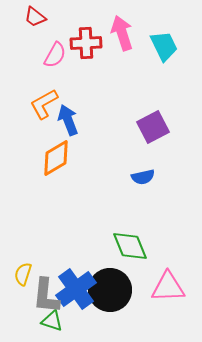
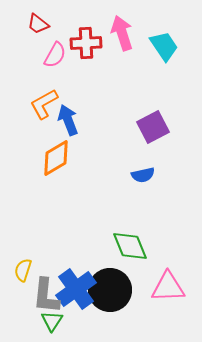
red trapezoid: moved 3 px right, 7 px down
cyan trapezoid: rotated 8 degrees counterclockwise
blue semicircle: moved 2 px up
yellow semicircle: moved 4 px up
green triangle: rotated 45 degrees clockwise
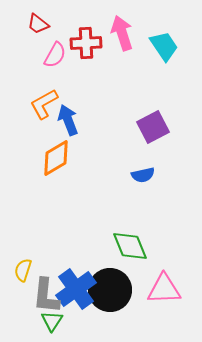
pink triangle: moved 4 px left, 2 px down
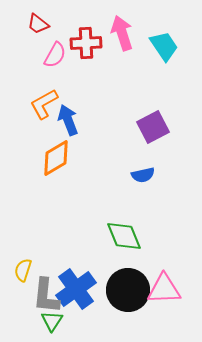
green diamond: moved 6 px left, 10 px up
black circle: moved 18 px right
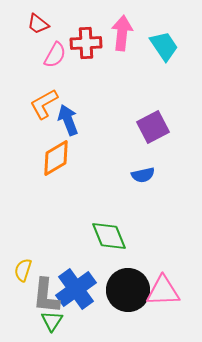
pink arrow: rotated 24 degrees clockwise
green diamond: moved 15 px left
pink triangle: moved 1 px left, 2 px down
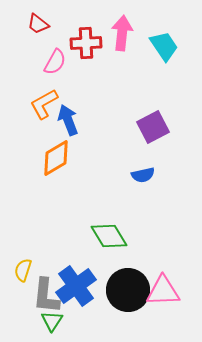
pink semicircle: moved 7 px down
green diamond: rotated 9 degrees counterclockwise
blue cross: moved 3 px up
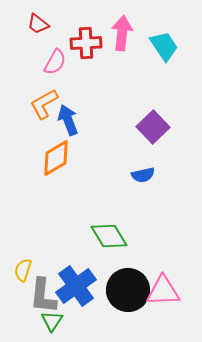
purple square: rotated 16 degrees counterclockwise
gray L-shape: moved 3 px left
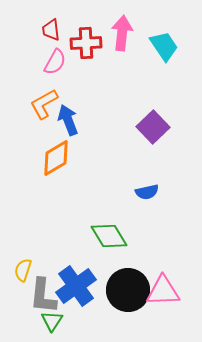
red trapezoid: moved 13 px right, 6 px down; rotated 45 degrees clockwise
blue semicircle: moved 4 px right, 17 px down
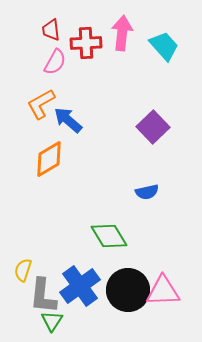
cyan trapezoid: rotated 8 degrees counterclockwise
orange L-shape: moved 3 px left
blue arrow: rotated 28 degrees counterclockwise
orange diamond: moved 7 px left, 1 px down
blue cross: moved 4 px right
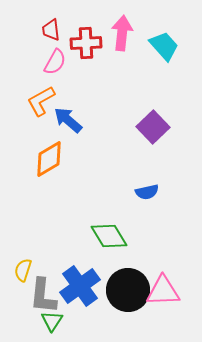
orange L-shape: moved 3 px up
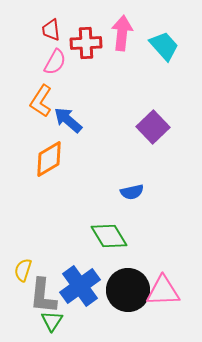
orange L-shape: rotated 28 degrees counterclockwise
blue semicircle: moved 15 px left
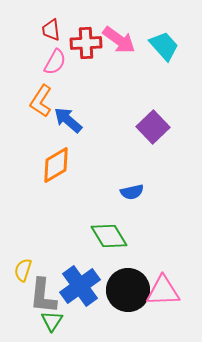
pink arrow: moved 3 px left, 7 px down; rotated 120 degrees clockwise
orange diamond: moved 7 px right, 6 px down
